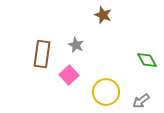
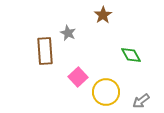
brown star: rotated 18 degrees clockwise
gray star: moved 8 px left, 12 px up
brown rectangle: moved 3 px right, 3 px up; rotated 12 degrees counterclockwise
green diamond: moved 16 px left, 5 px up
pink square: moved 9 px right, 2 px down
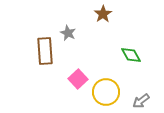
brown star: moved 1 px up
pink square: moved 2 px down
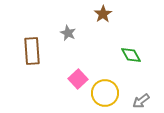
brown rectangle: moved 13 px left
yellow circle: moved 1 px left, 1 px down
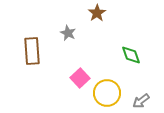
brown star: moved 6 px left, 1 px up
green diamond: rotated 10 degrees clockwise
pink square: moved 2 px right, 1 px up
yellow circle: moved 2 px right
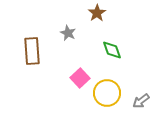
green diamond: moved 19 px left, 5 px up
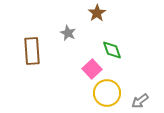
pink square: moved 12 px right, 9 px up
gray arrow: moved 1 px left
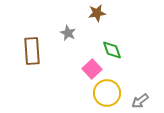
brown star: rotated 24 degrees clockwise
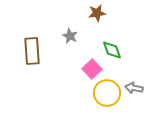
gray star: moved 2 px right, 3 px down
gray arrow: moved 6 px left, 13 px up; rotated 48 degrees clockwise
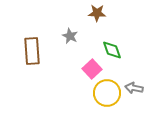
brown star: rotated 12 degrees clockwise
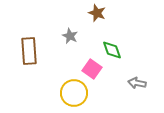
brown star: rotated 18 degrees clockwise
brown rectangle: moved 3 px left
pink square: rotated 12 degrees counterclockwise
gray arrow: moved 3 px right, 5 px up
yellow circle: moved 33 px left
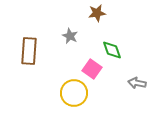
brown star: rotated 30 degrees counterclockwise
brown rectangle: rotated 8 degrees clockwise
